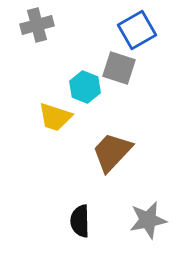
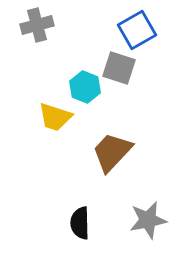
black semicircle: moved 2 px down
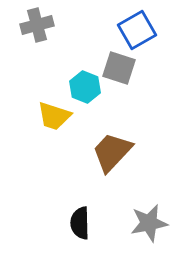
yellow trapezoid: moved 1 px left, 1 px up
gray star: moved 1 px right, 3 px down
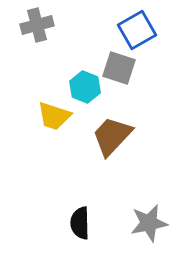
brown trapezoid: moved 16 px up
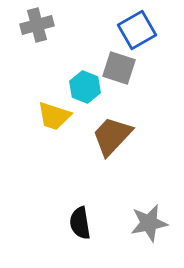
black semicircle: rotated 8 degrees counterclockwise
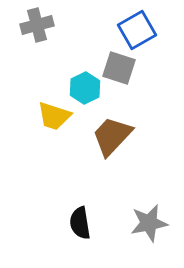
cyan hexagon: moved 1 px down; rotated 12 degrees clockwise
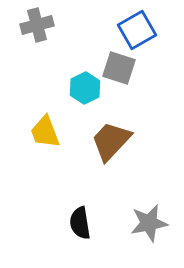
yellow trapezoid: moved 9 px left, 16 px down; rotated 51 degrees clockwise
brown trapezoid: moved 1 px left, 5 px down
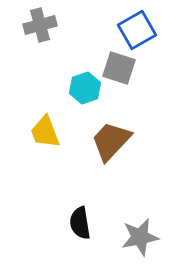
gray cross: moved 3 px right
cyan hexagon: rotated 8 degrees clockwise
gray star: moved 9 px left, 14 px down
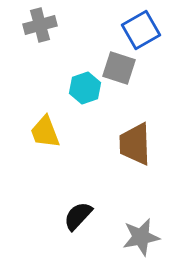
blue square: moved 4 px right
brown trapezoid: moved 24 px right, 3 px down; rotated 45 degrees counterclockwise
black semicircle: moved 2 px left, 7 px up; rotated 52 degrees clockwise
gray star: moved 1 px right
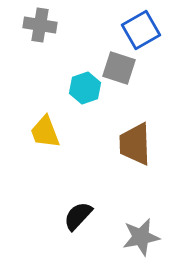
gray cross: rotated 24 degrees clockwise
